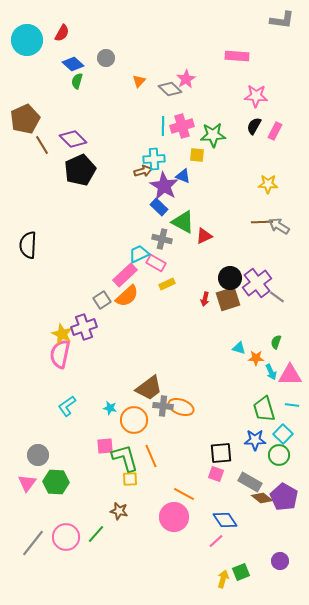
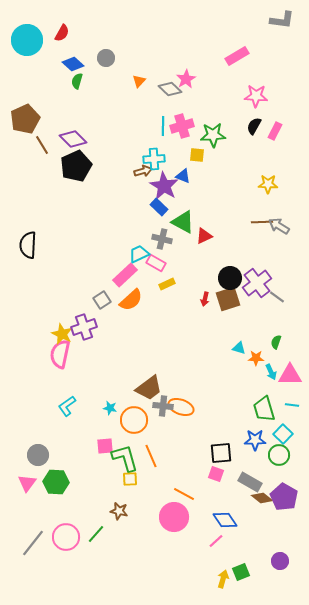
pink rectangle at (237, 56): rotated 35 degrees counterclockwise
black pentagon at (80, 170): moved 4 px left, 4 px up
orange semicircle at (127, 296): moved 4 px right, 4 px down
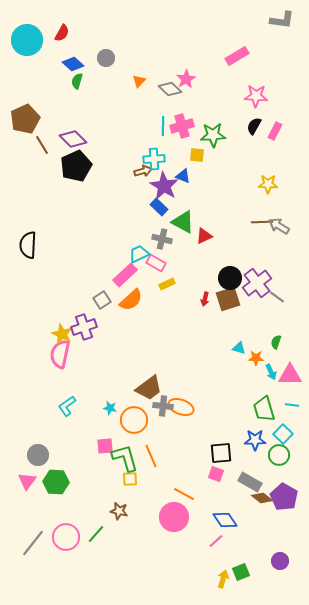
pink triangle at (27, 483): moved 2 px up
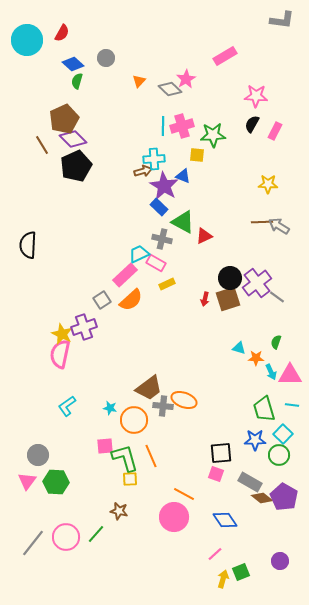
pink rectangle at (237, 56): moved 12 px left
brown pentagon at (25, 119): moved 39 px right
black semicircle at (254, 126): moved 2 px left, 2 px up
orange ellipse at (181, 407): moved 3 px right, 7 px up
pink line at (216, 541): moved 1 px left, 13 px down
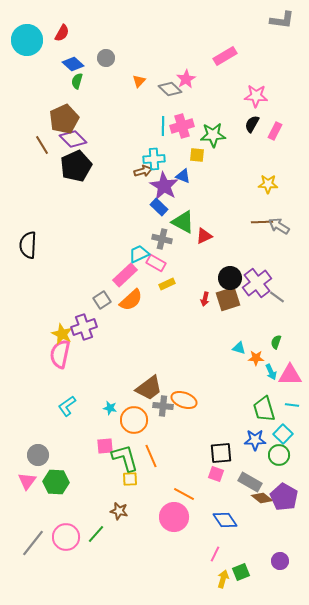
pink line at (215, 554): rotated 21 degrees counterclockwise
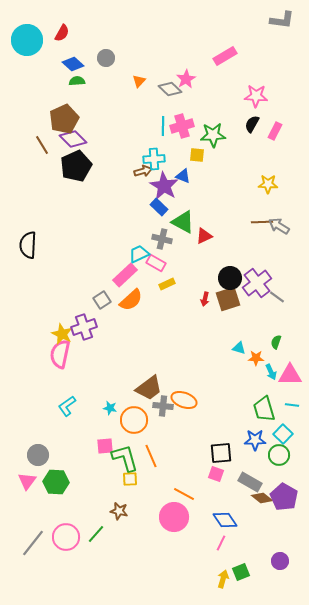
green semicircle at (77, 81): rotated 70 degrees clockwise
pink line at (215, 554): moved 6 px right, 11 px up
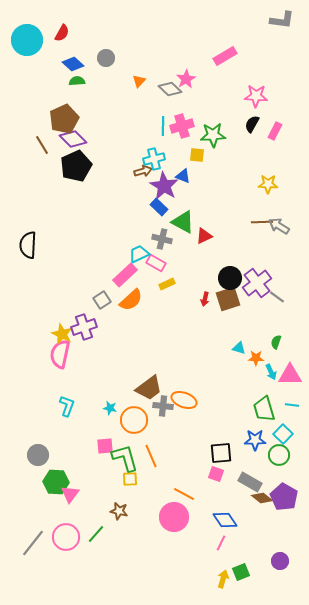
cyan cross at (154, 159): rotated 10 degrees counterclockwise
cyan L-shape at (67, 406): rotated 145 degrees clockwise
pink triangle at (27, 481): moved 43 px right, 13 px down
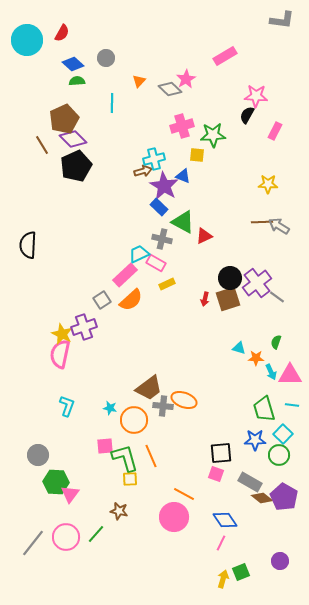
black semicircle at (252, 124): moved 5 px left, 9 px up
cyan line at (163, 126): moved 51 px left, 23 px up
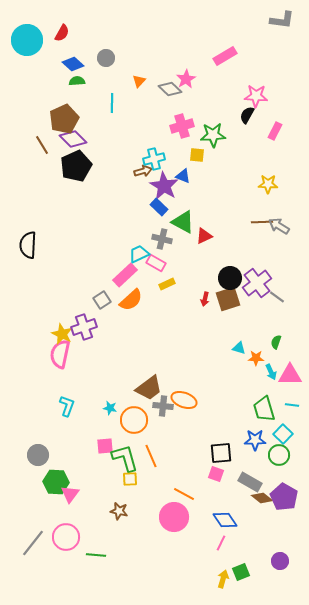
green line at (96, 534): moved 21 px down; rotated 54 degrees clockwise
